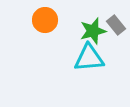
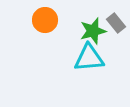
gray rectangle: moved 2 px up
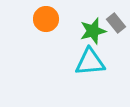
orange circle: moved 1 px right, 1 px up
cyan triangle: moved 1 px right, 4 px down
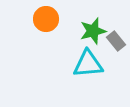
gray rectangle: moved 18 px down
cyan triangle: moved 2 px left, 2 px down
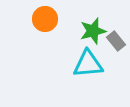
orange circle: moved 1 px left
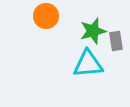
orange circle: moved 1 px right, 3 px up
gray rectangle: rotated 30 degrees clockwise
